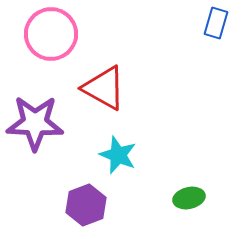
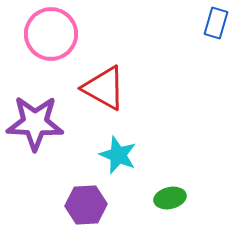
green ellipse: moved 19 px left
purple hexagon: rotated 18 degrees clockwise
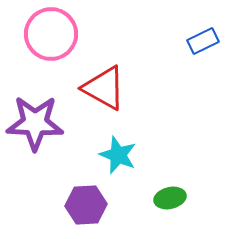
blue rectangle: moved 13 px left, 18 px down; rotated 48 degrees clockwise
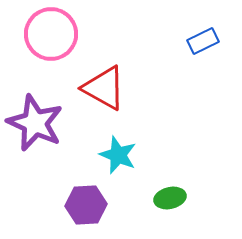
purple star: rotated 22 degrees clockwise
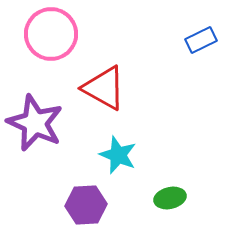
blue rectangle: moved 2 px left, 1 px up
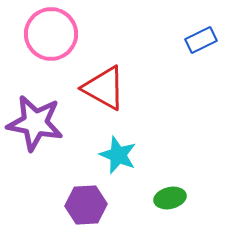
purple star: rotated 14 degrees counterclockwise
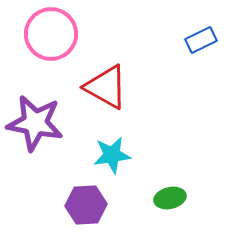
red triangle: moved 2 px right, 1 px up
cyan star: moved 6 px left; rotated 30 degrees counterclockwise
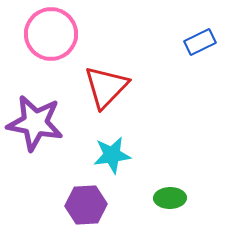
blue rectangle: moved 1 px left, 2 px down
red triangle: rotated 45 degrees clockwise
green ellipse: rotated 12 degrees clockwise
